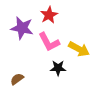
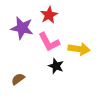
yellow arrow: rotated 20 degrees counterclockwise
black star: moved 2 px left, 2 px up; rotated 21 degrees clockwise
brown semicircle: moved 1 px right
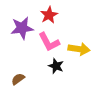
purple star: rotated 20 degrees counterclockwise
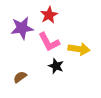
brown semicircle: moved 2 px right, 2 px up
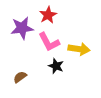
red star: moved 1 px left
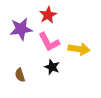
purple star: moved 1 px left, 1 px down
black star: moved 4 px left, 1 px down
brown semicircle: moved 2 px up; rotated 72 degrees counterclockwise
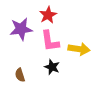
pink L-shape: moved 1 px right, 1 px up; rotated 20 degrees clockwise
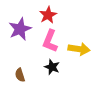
purple star: moved 1 px left; rotated 15 degrees counterclockwise
pink L-shape: rotated 30 degrees clockwise
